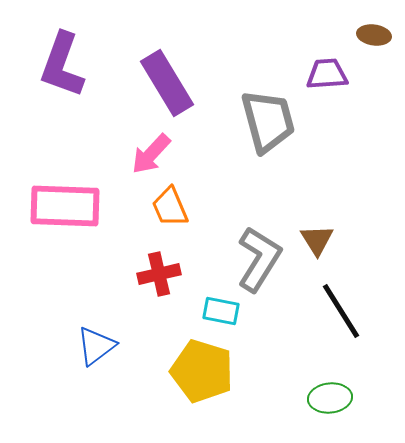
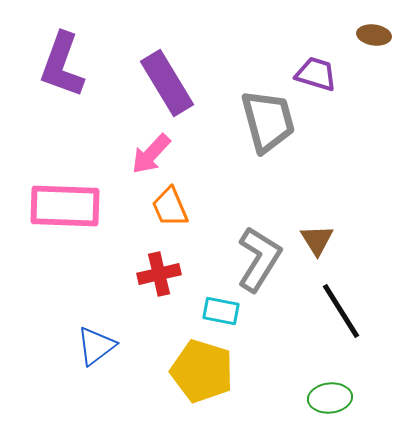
purple trapezoid: moved 11 px left; rotated 21 degrees clockwise
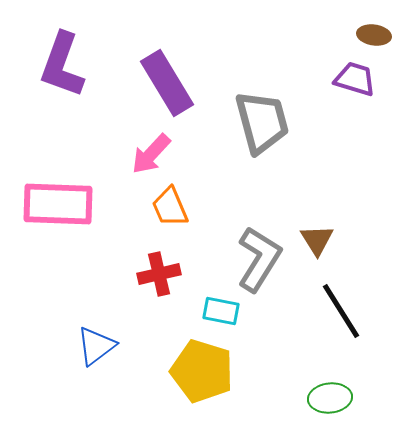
purple trapezoid: moved 39 px right, 5 px down
gray trapezoid: moved 6 px left, 1 px down
pink rectangle: moved 7 px left, 2 px up
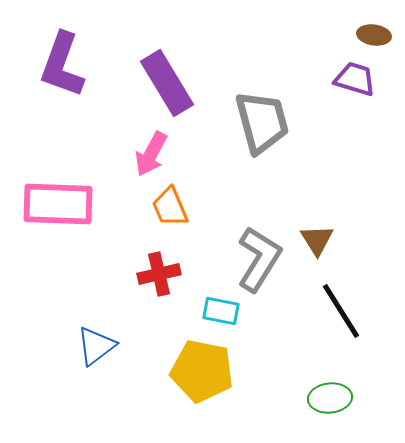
pink arrow: rotated 15 degrees counterclockwise
yellow pentagon: rotated 6 degrees counterclockwise
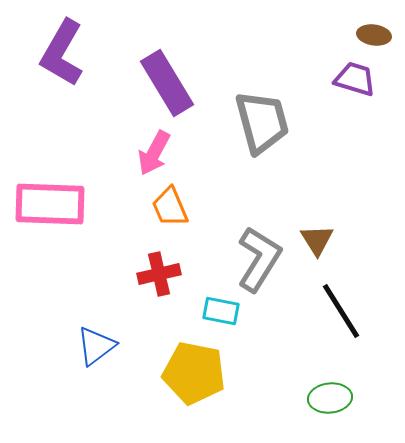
purple L-shape: moved 12 px up; rotated 10 degrees clockwise
pink arrow: moved 3 px right, 1 px up
pink rectangle: moved 8 px left
yellow pentagon: moved 8 px left, 2 px down
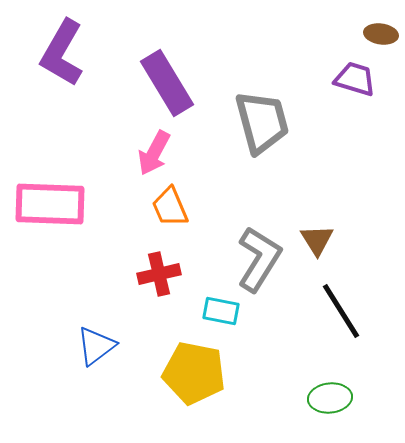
brown ellipse: moved 7 px right, 1 px up
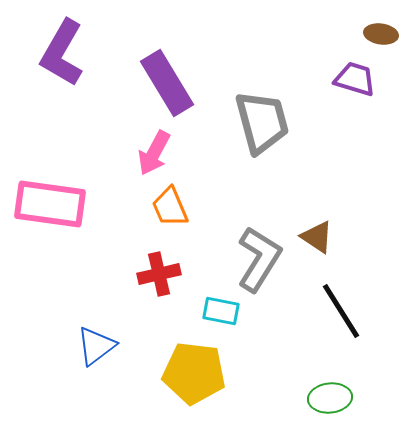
pink rectangle: rotated 6 degrees clockwise
brown triangle: moved 3 px up; rotated 24 degrees counterclockwise
yellow pentagon: rotated 4 degrees counterclockwise
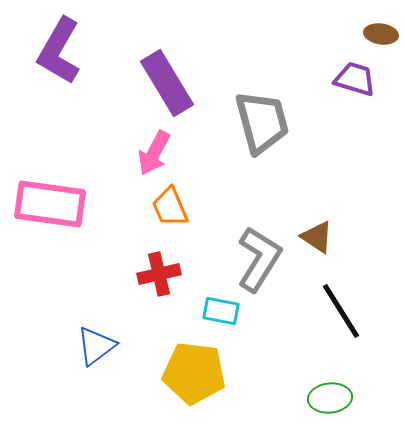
purple L-shape: moved 3 px left, 2 px up
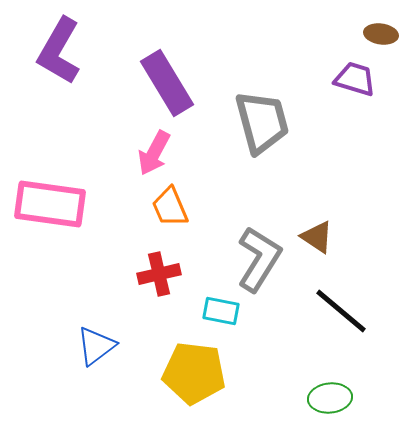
black line: rotated 18 degrees counterclockwise
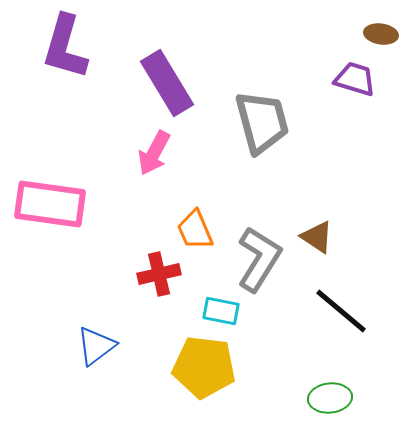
purple L-shape: moved 6 px right, 4 px up; rotated 14 degrees counterclockwise
orange trapezoid: moved 25 px right, 23 px down
yellow pentagon: moved 10 px right, 6 px up
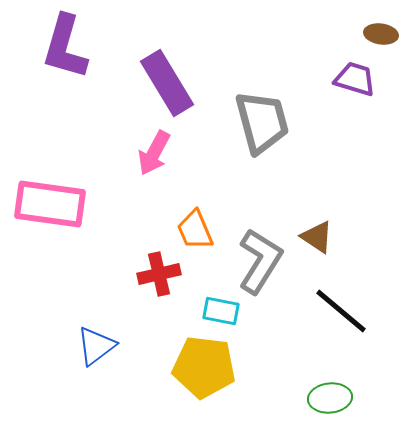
gray L-shape: moved 1 px right, 2 px down
